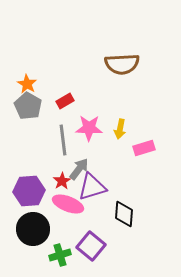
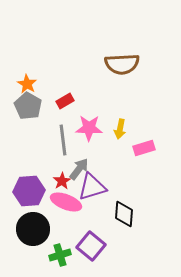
pink ellipse: moved 2 px left, 2 px up
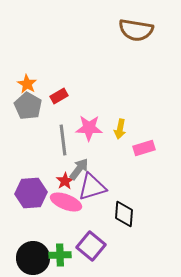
brown semicircle: moved 14 px right, 34 px up; rotated 12 degrees clockwise
red rectangle: moved 6 px left, 5 px up
red star: moved 3 px right
purple hexagon: moved 2 px right, 2 px down
black circle: moved 29 px down
green cross: rotated 15 degrees clockwise
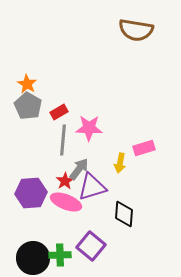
red rectangle: moved 16 px down
yellow arrow: moved 34 px down
gray line: rotated 12 degrees clockwise
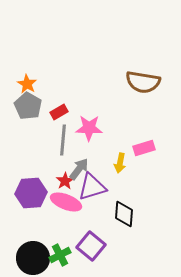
brown semicircle: moved 7 px right, 52 px down
green cross: rotated 25 degrees counterclockwise
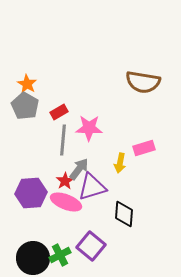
gray pentagon: moved 3 px left
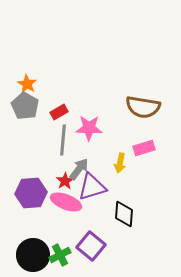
brown semicircle: moved 25 px down
black circle: moved 3 px up
